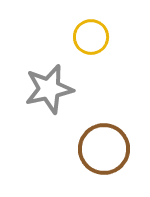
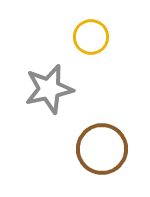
brown circle: moved 2 px left
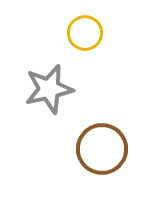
yellow circle: moved 6 px left, 4 px up
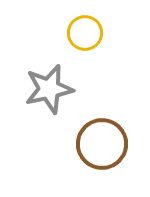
brown circle: moved 5 px up
